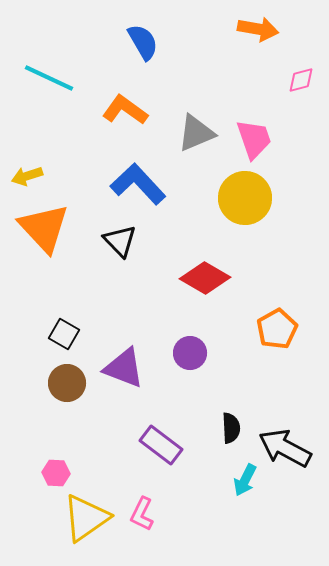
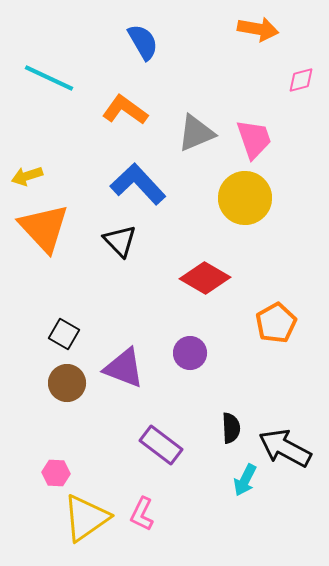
orange pentagon: moved 1 px left, 6 px up
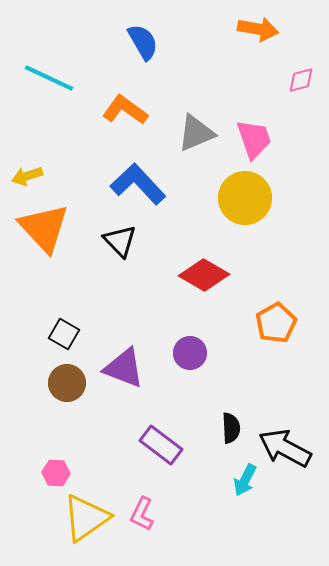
red diamond: moved 1 px left, 3 px up
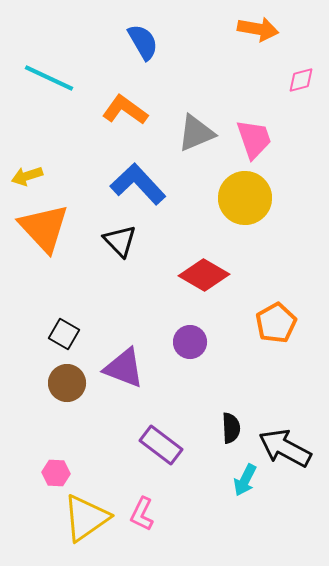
purple circle: moved 11 px up
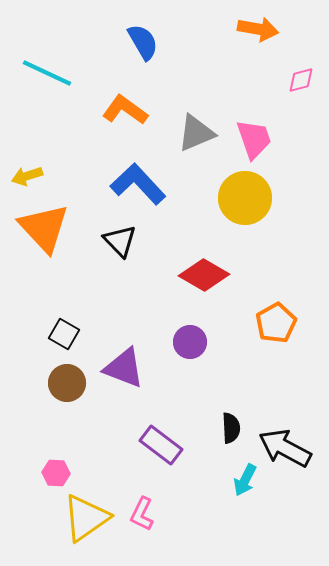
cyan line: moved 2 px left, 5 px up
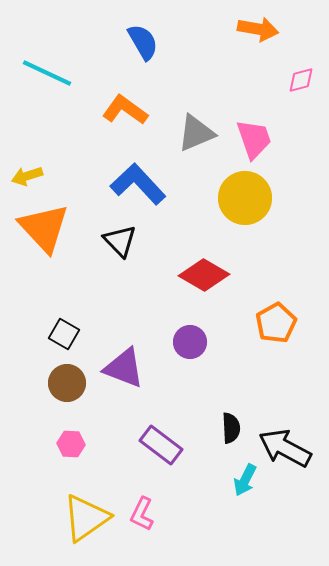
pink hexagon: moved 15 px right, 29 px up
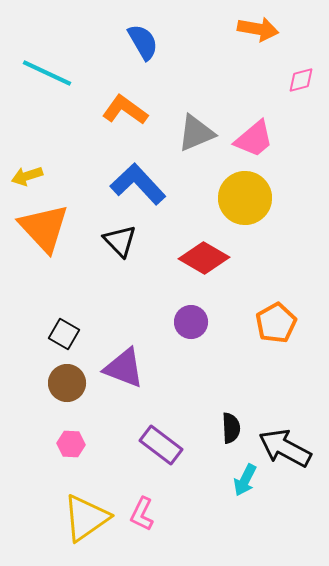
pink trapezoid: rotated 69 degrees clockwise
red diamond: moved 17 px up
purple circle: moved 1 px right, 20 px up
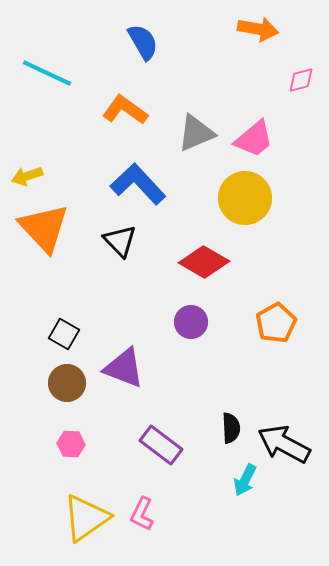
red diamond: moved 4 px down
black arrow: moved 1 px left, 4 px up
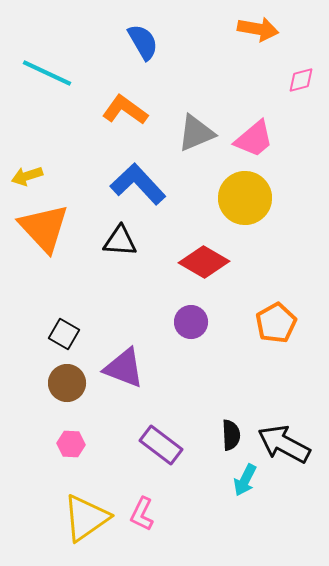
black triangle: rotated 42 degrees counterclockwise
black semicircle: moved 7 px down
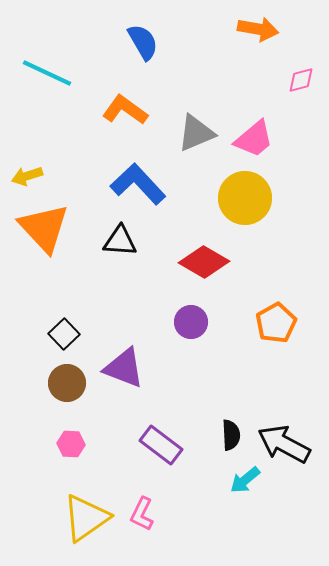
black square: rotated 16 degrees clockwise
cyan arrow: rotated 24 degrees clockwise
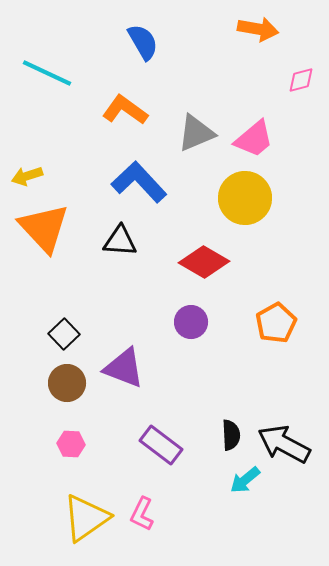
blue L-shape: moved 1 px right, 2 px up
